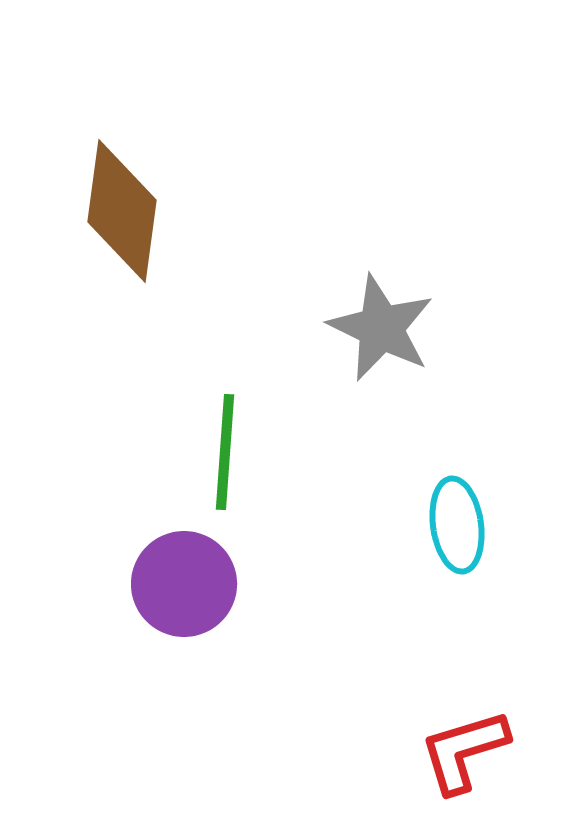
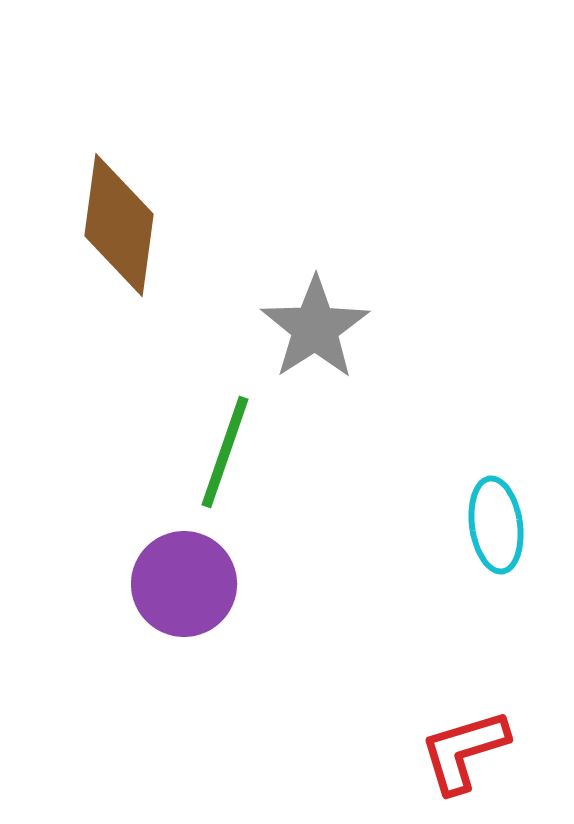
brown diamond: moved 3 px left, 14 px down
gray star: moved 66 px left; rotated 13 degrees clockwise
green line: rotated 15 degrees clockwise
cyan ellipse: moved 39 px right
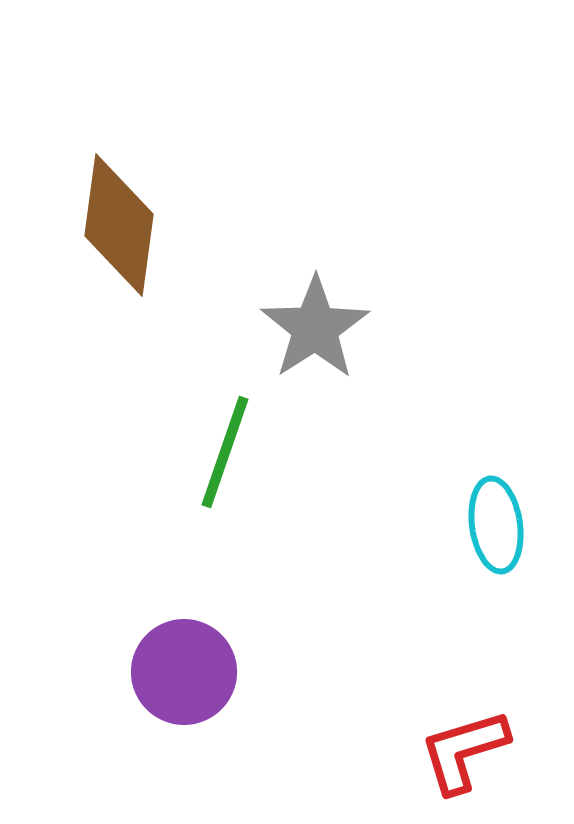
purple circle: moved 88 px down
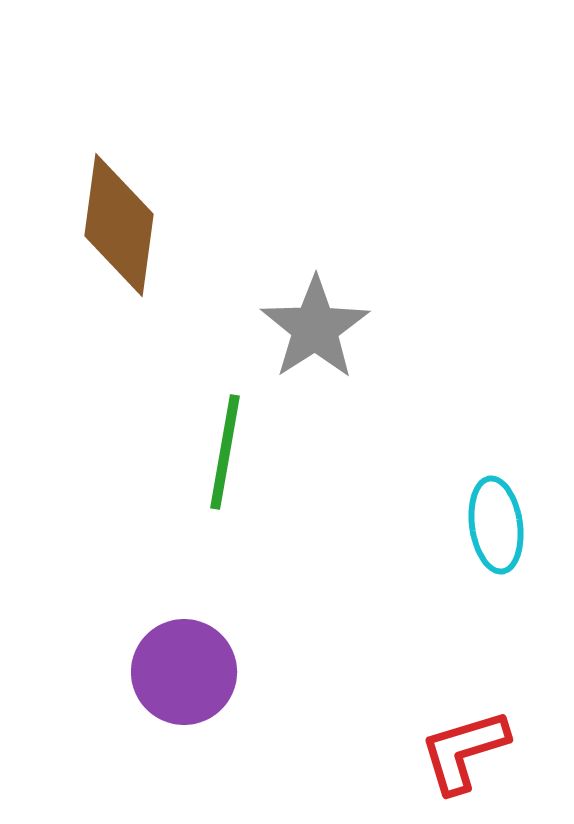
green line: rotated 9 degrees counterclockwise
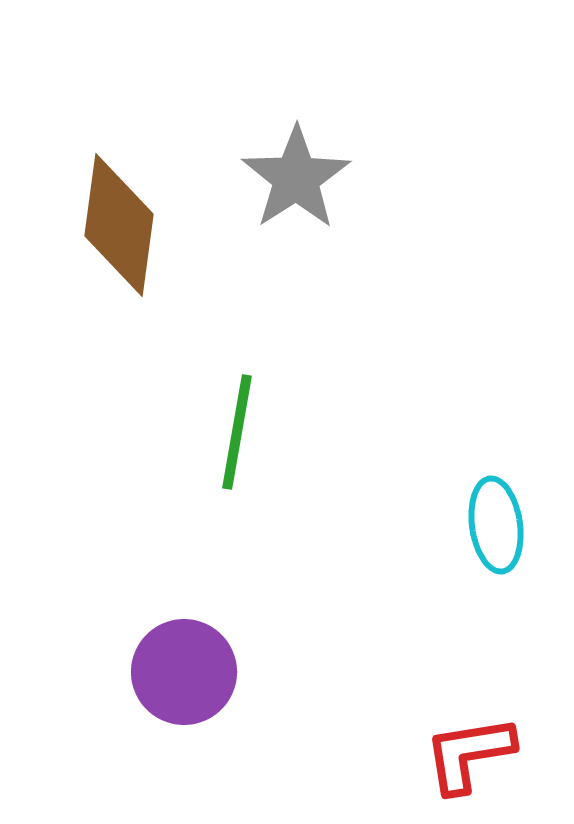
gray star: moved 19 px left, 150 px up
green line: moved 12 px right, 20 px up
red L-shape: moved 5 px right, 3 px down; rotated 8 degrees clockwise
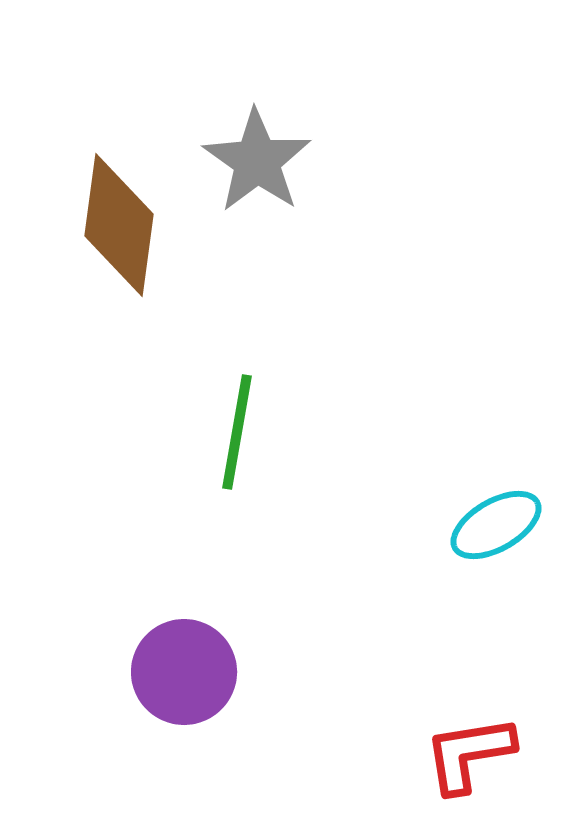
gray star: moved 39 px left, 17 px up; rotated 4 degrees counterclockwise
cyan ellipse: rotated 68 degrees clockwise
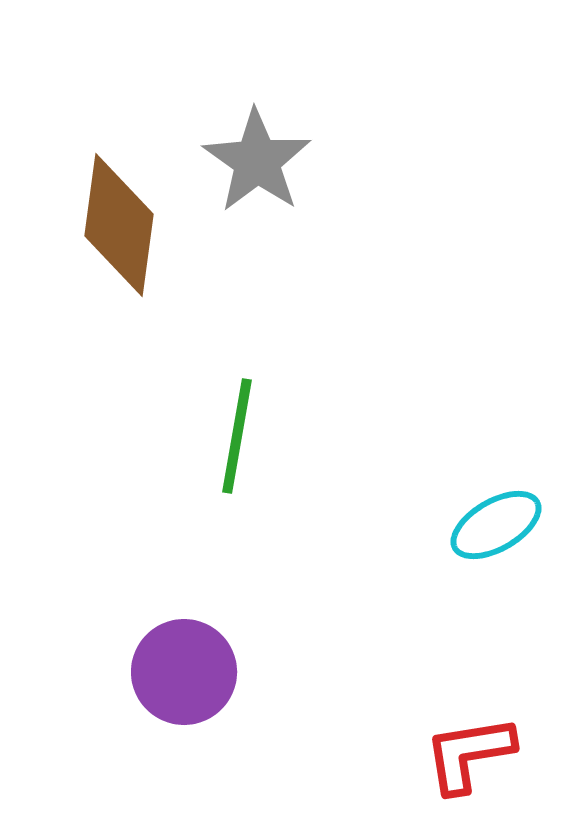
green line: moved 4 px down
